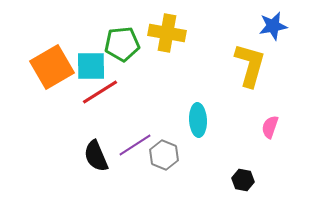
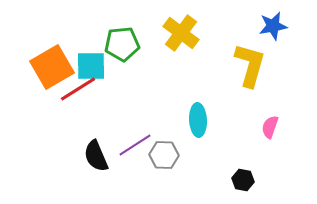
yellow cross: moved 14 px right; rotated 27 degrees clockwise
red line: moved 22 px left, 3 px up
gray hexagon: rotated 20 degrees counterclockwise
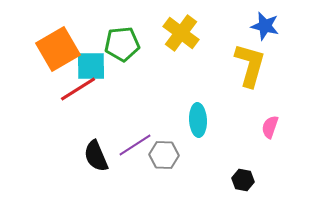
blue star: moved 8 px left; rotated 24 degrees clockwise
orange square: moved 6 px right, 18 px up
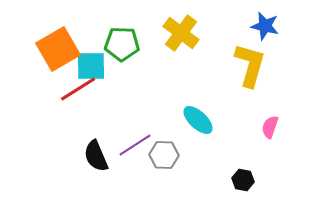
green pentagon: rotated 8 degrees clockwise
cyan ellipse: rotated 44 degrees counterclockwise
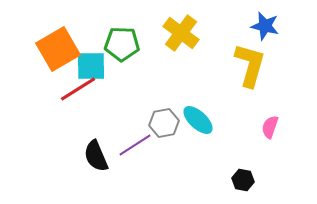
gray hexagon: moved 32 px up; rotated 12 degrees counterclockwise
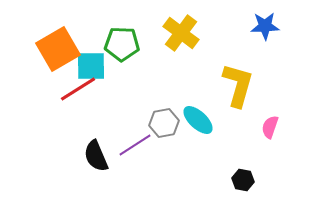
blue star: rotated 16 degrees counterclockwise
yellow L-shape: moved 12 px left, 20 px down
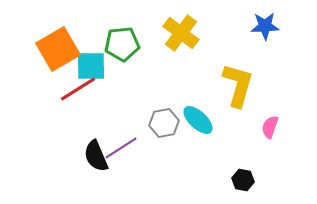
green pentagon: rotated 8 degrees counterclockwise
purple line: moved 14 px left, 3 px down
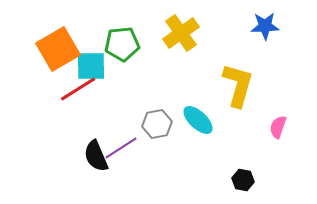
yellow cross: rotated 18 degrees clockwise
gray hexagon: moved 7 px left, 1 px down
pink semicircle: moved 8 px right
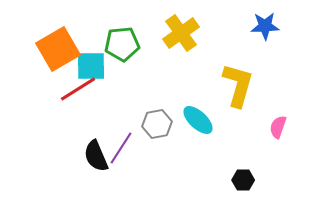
purple line: rotated 24 degrees counterclockwise
black hexagon: rotated 10 degrees counterclockwise
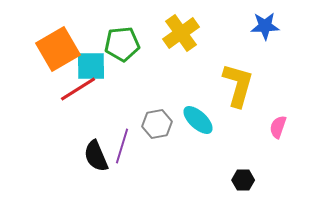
purple line: moved 1 px right, 2 px up; rotated 16 degrees counterclockwise
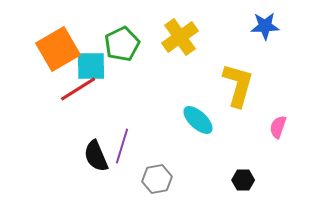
yellow cross: moved 1 px left, 4 px down
green pentagon: rotated 20 degrees counterclockwise
gray hexagon: moved 55 px down
